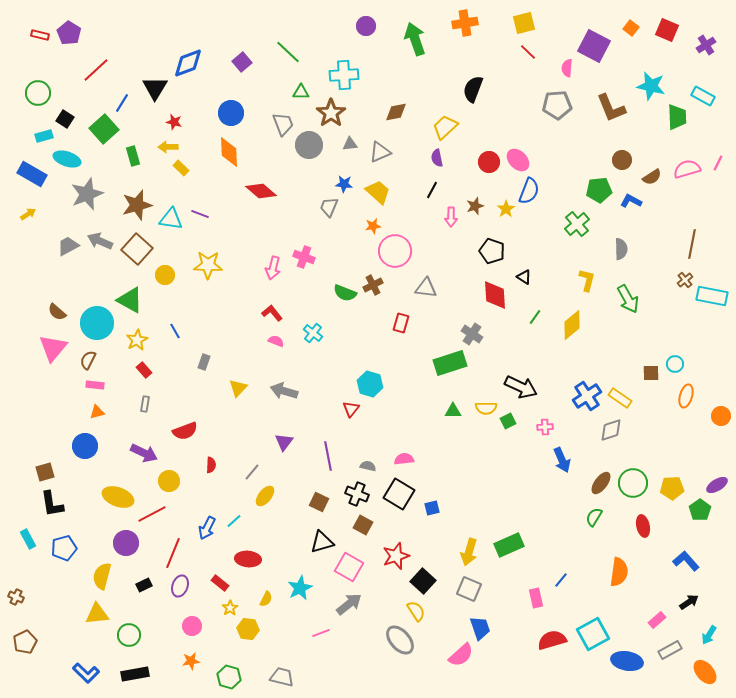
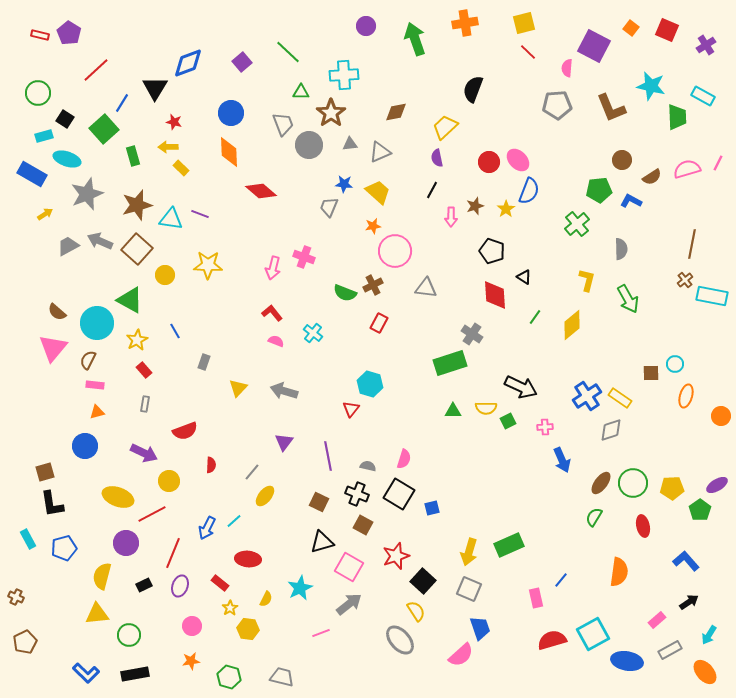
yellow arrow at (28, 214): moved 17 px right
red rectangle at (401, 323): moved 22 px left; rotated 12 degrees clockwise
pink semicircle at (404, 459): rotated 114 degrees clockwise
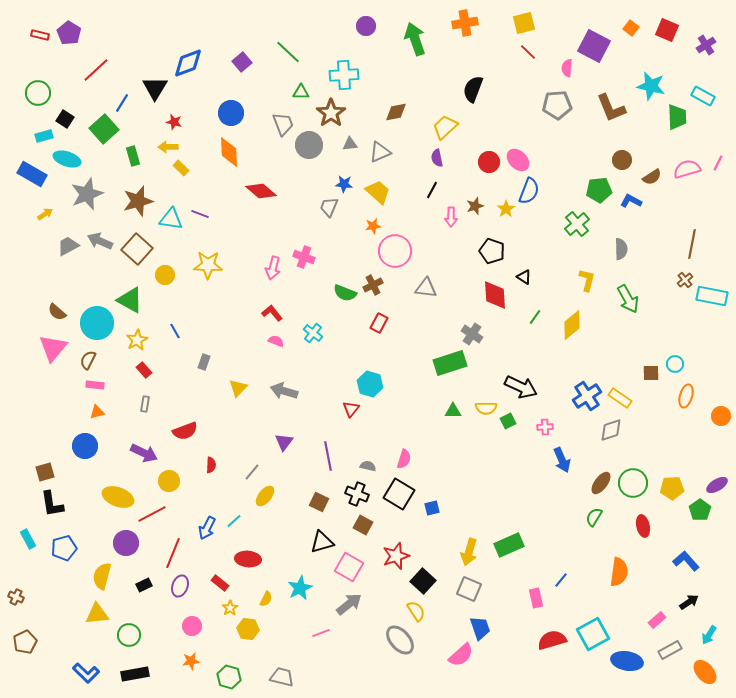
brown star at (137, 205): moved 1 px right, 4 px up
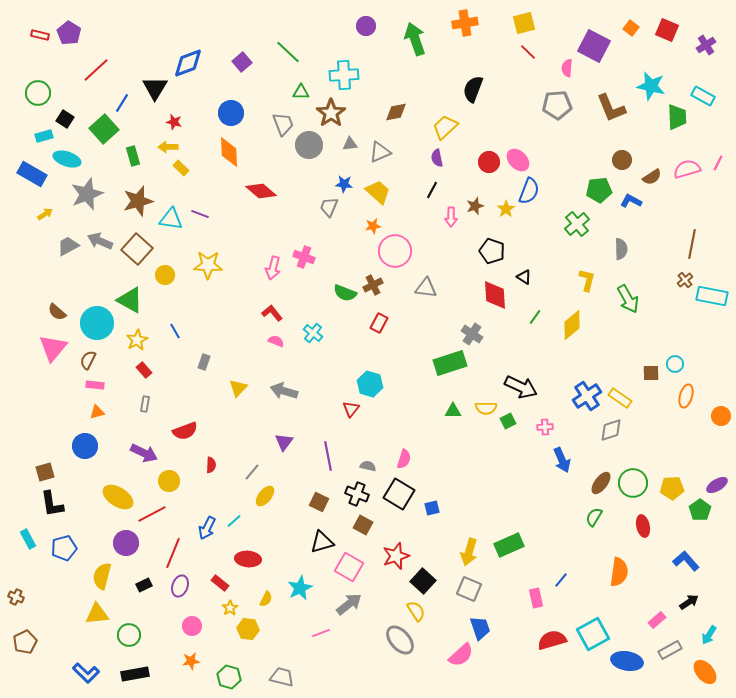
yellow ellipse at (118, 497): rotated 12 degrees clockwise
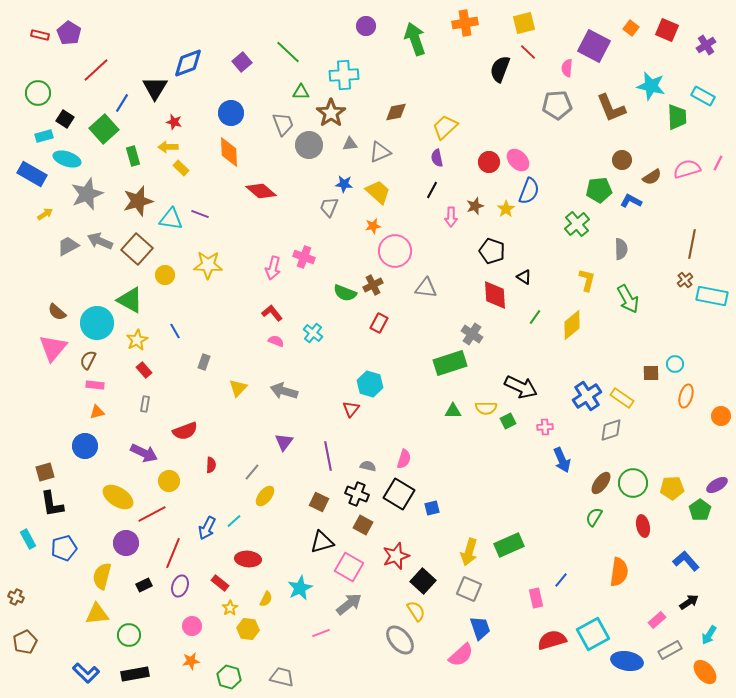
black semicircle at (473, 89): moved 27 px right, 20 px up
yellow rectangle at (620, 398): moved 2 px right
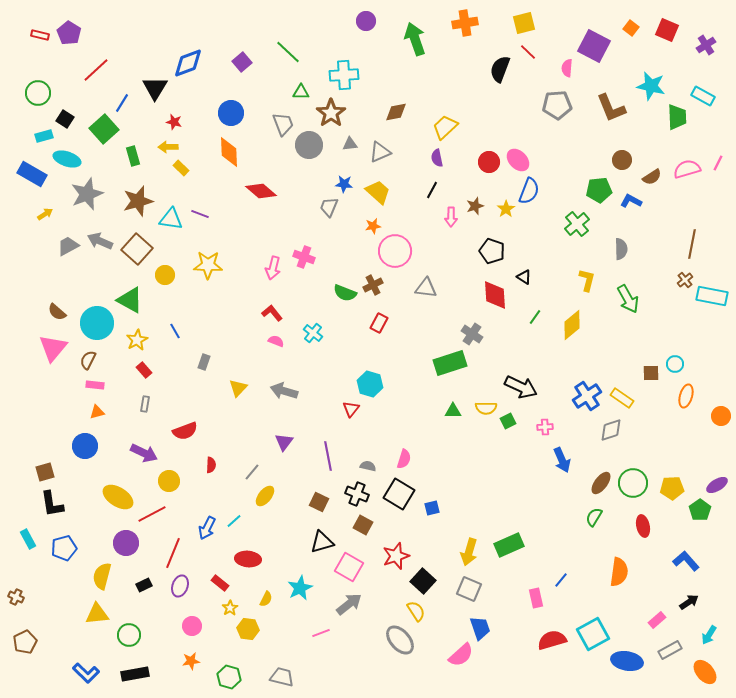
purple circle at (366, 26): moved 5 px up
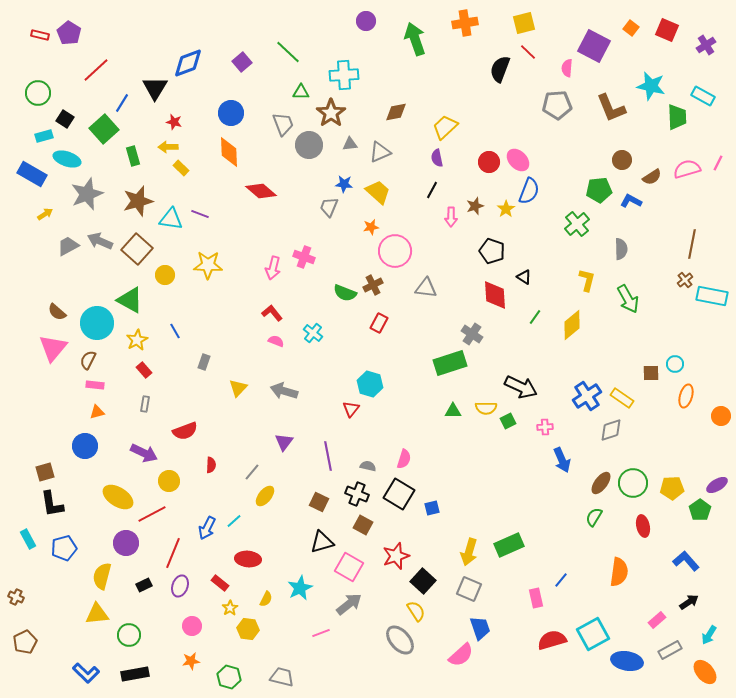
orange star at (373, 226): moved 2 px left, 1 px down
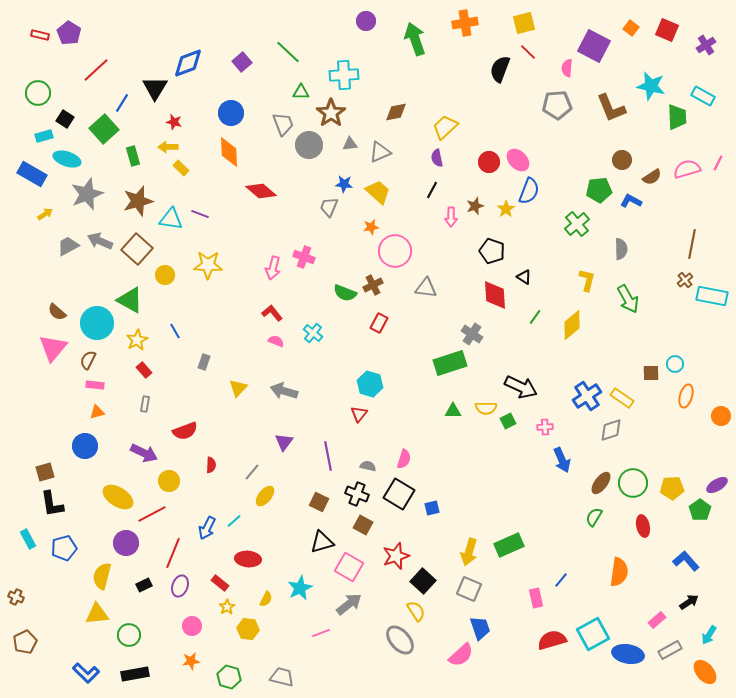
red triangle at (351, 409): moved 8 px right, 5 px down
yellow star at (230, 608): moved 3 px left, 1 px up
blue ellipse at (627, 661): moved 1 px right, 7 px up
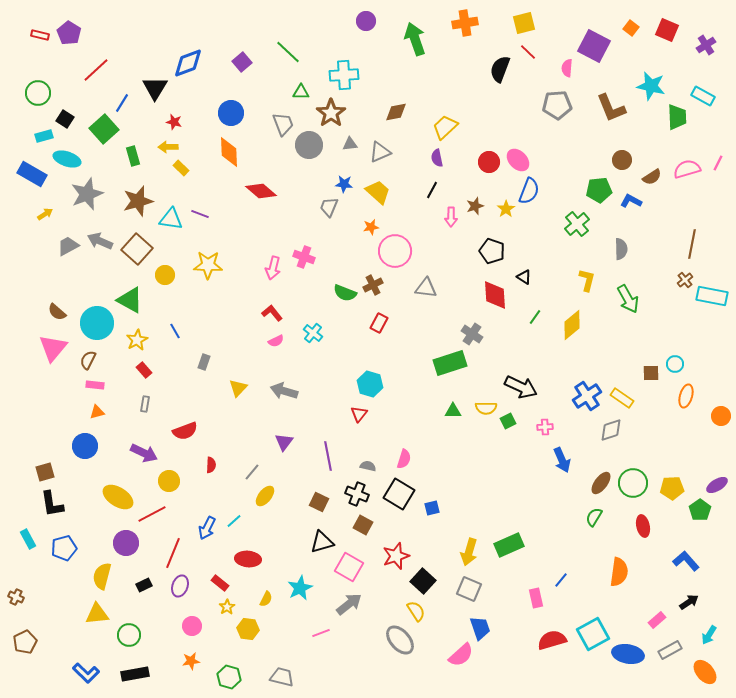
pink semicircle at (276, 341): rotated 133 degrees clockwise
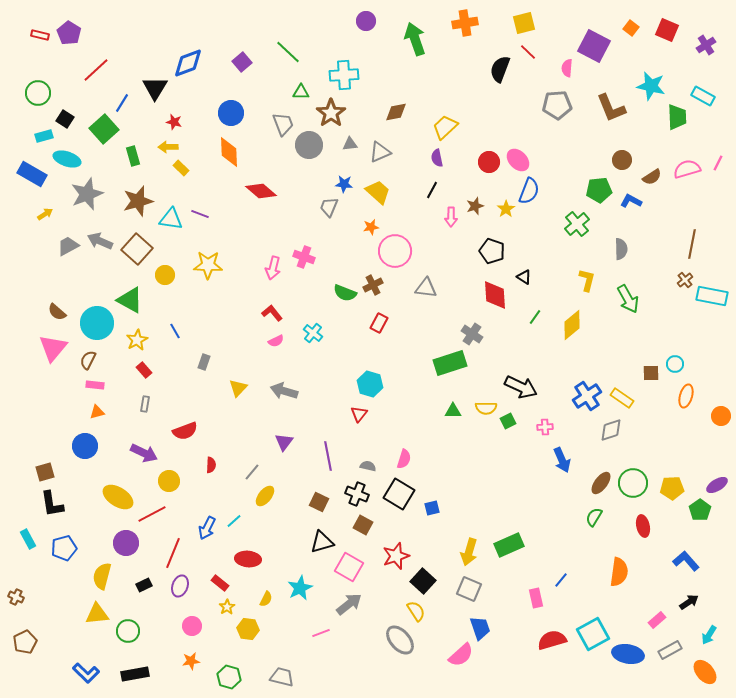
green circle at (129, 635): moved 1 px left, 4 px up
